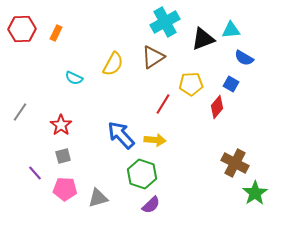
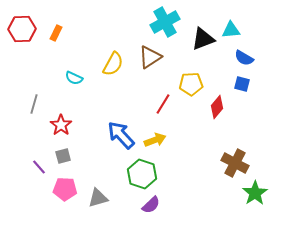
brown triangle: moved 3 px left
blue square: moved 11 px right; rotated 14 degrees counterclockwise
gray line: moved 14 px right, 8 px up; rotated 18 degrees counterclockwise
yellow arrow: rotated 25 degrees counterclockwise
purple line: moved 4 px right, 6 px up
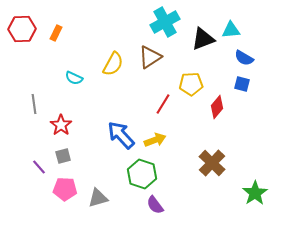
gray line: rotated 24 degrees counterclockwise
brown cross: moved 23 px left; rotated 16 degrees clockwise
purple semicircle: moved 4 px right; rotated 96 degrees clockwise
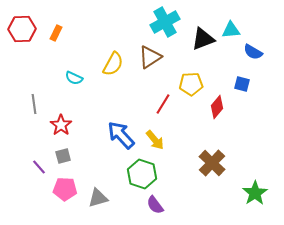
blue semicircle: moved 9 px right, 6 px up
yellow arrow: rotated 70 degrees clockwise
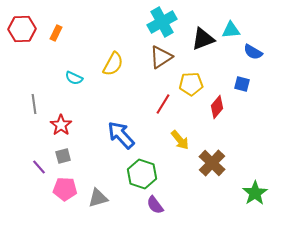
cyan cross: moved 3 px left
brown triangle: moved 11 px right
yellow arrow: moved 25 px right
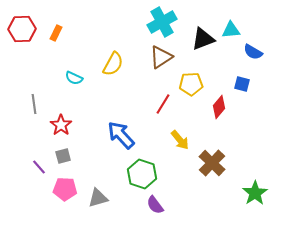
red diamond: moved 2 px right
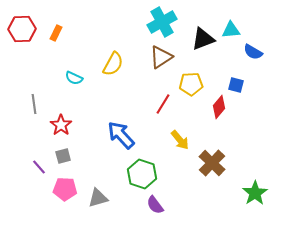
blue square: moved 6 px left, 1 px down
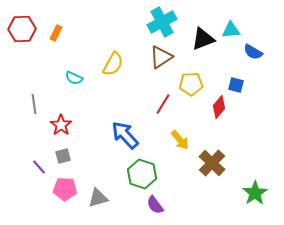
blue arrow: moved 4 px right
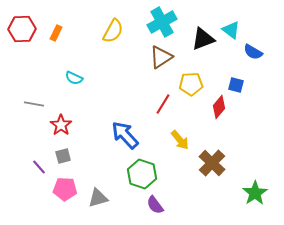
cyan triangle: rotated 42 degrees clockwise
yellow semicircle: moved 33 px up
gray line: rotated 72 degrees counterclockwise
